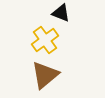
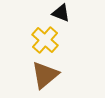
yellow cross: rotated 12 degrees counterclockwise
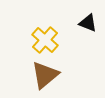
black triangle: moved 27 px right, 10 px down
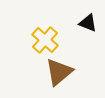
brown triangle: moved 14 px right, 3 px up
